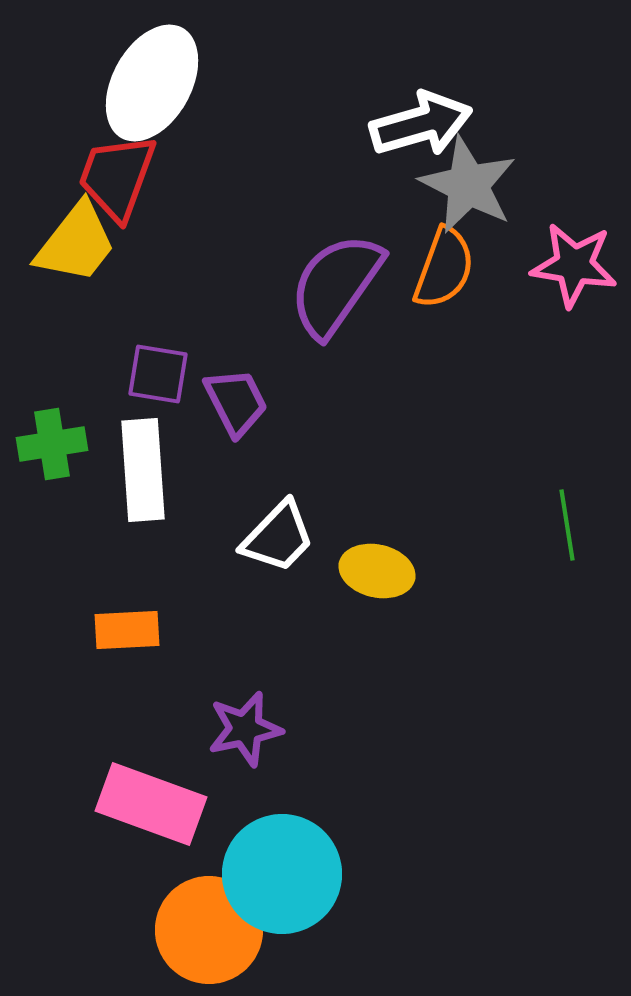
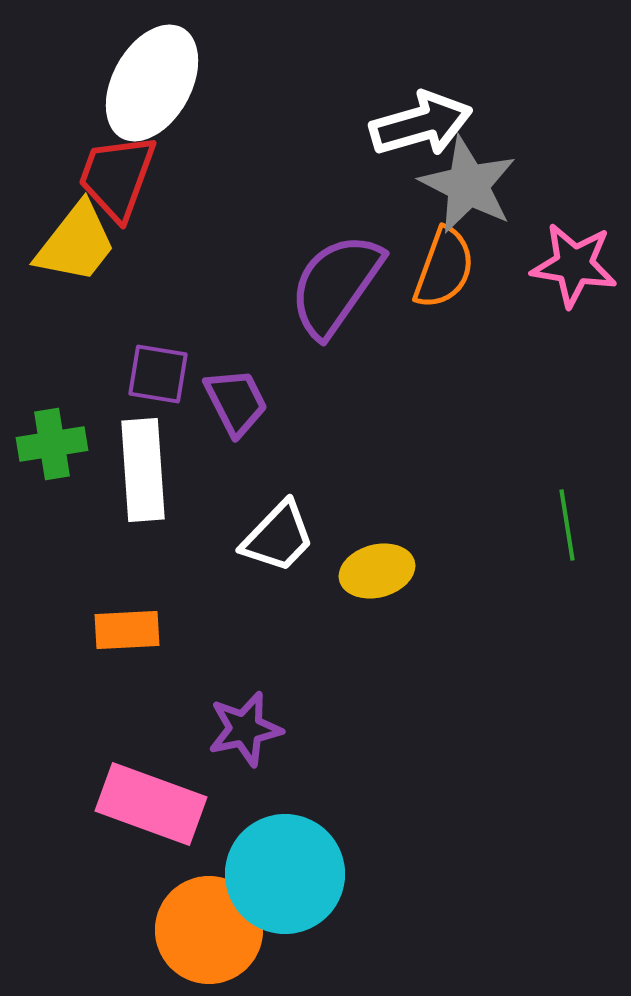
yellow ellipse: rotated 28 degrees counterclockwise
cyan circle: moved 3 px right
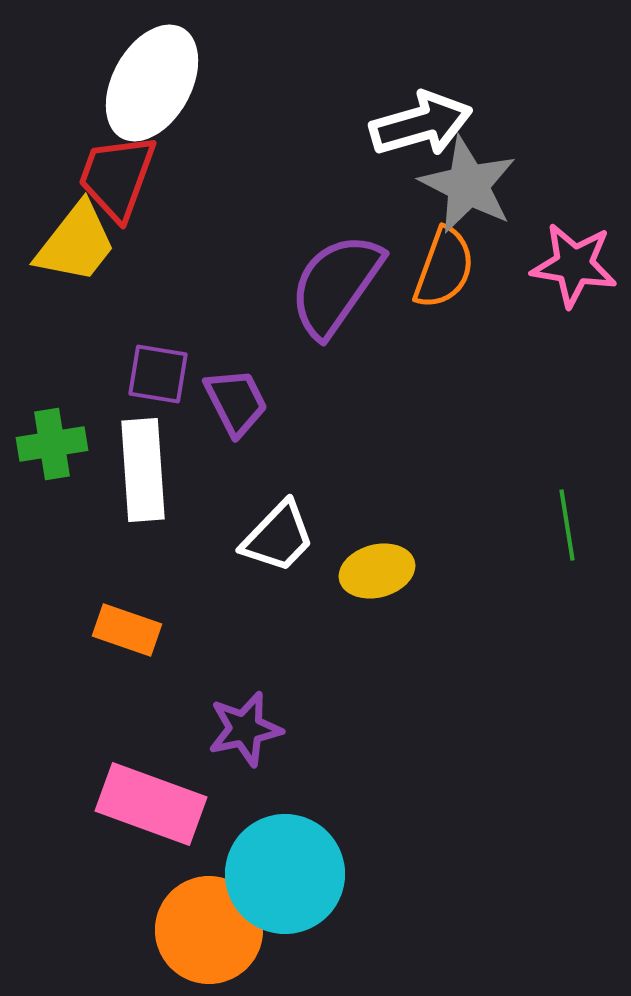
orange rectangle: rotated 22 degrees clockwise
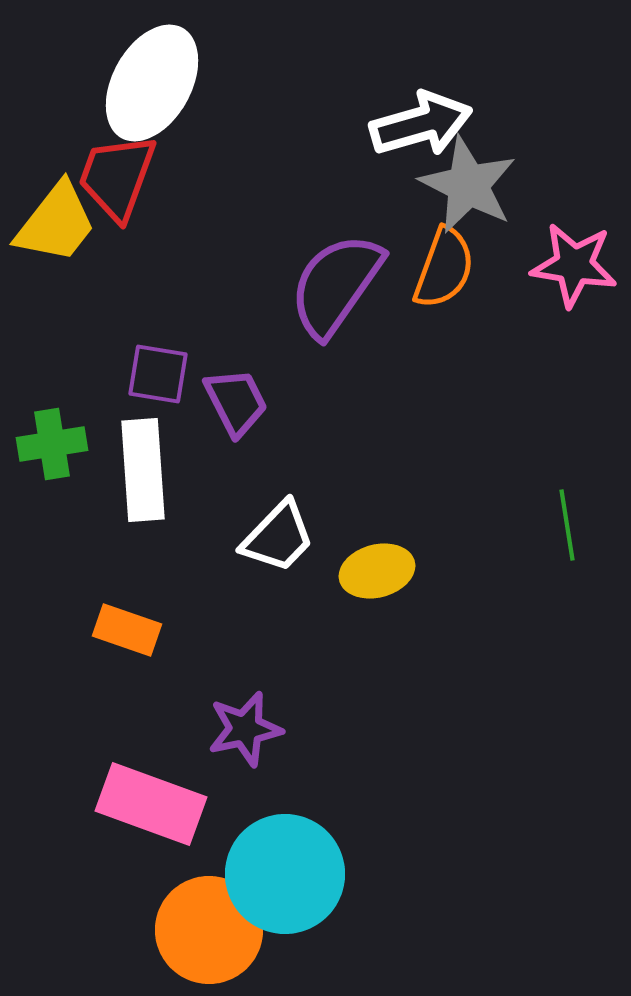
yellow trapezoid: moved 20 px left, 20 px up
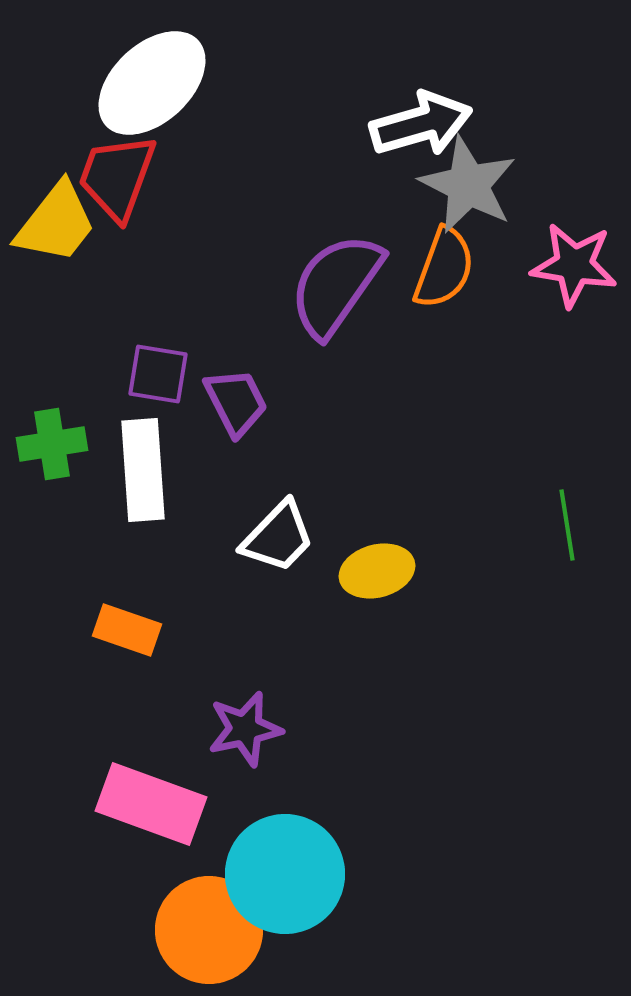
white ellipse: rotated 18 degrees clockwise
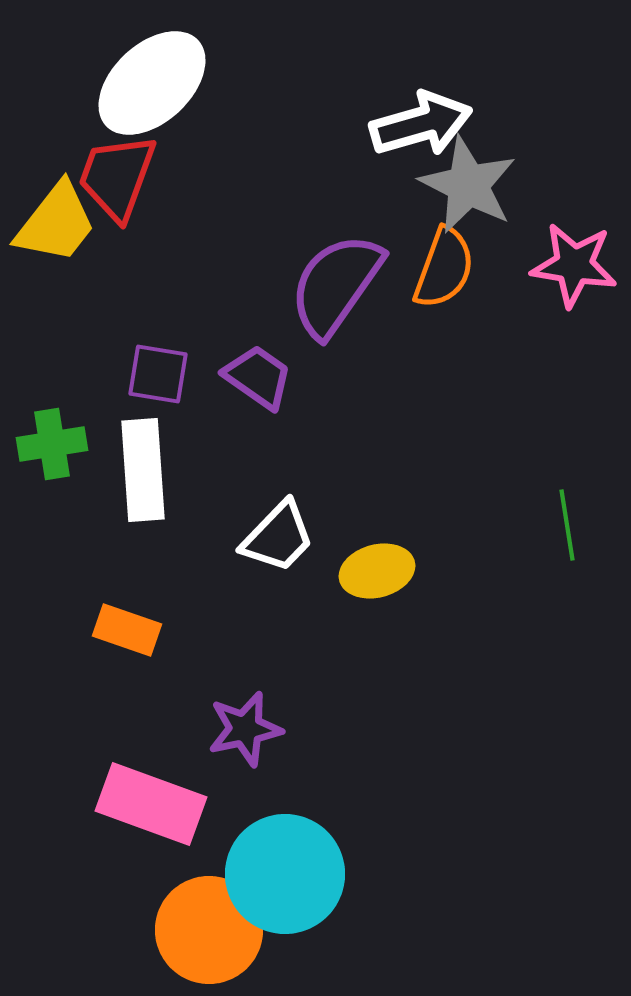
purple trapezoid: moved 22 px right, 25 px up; rotated 28 degrees counterclockwise
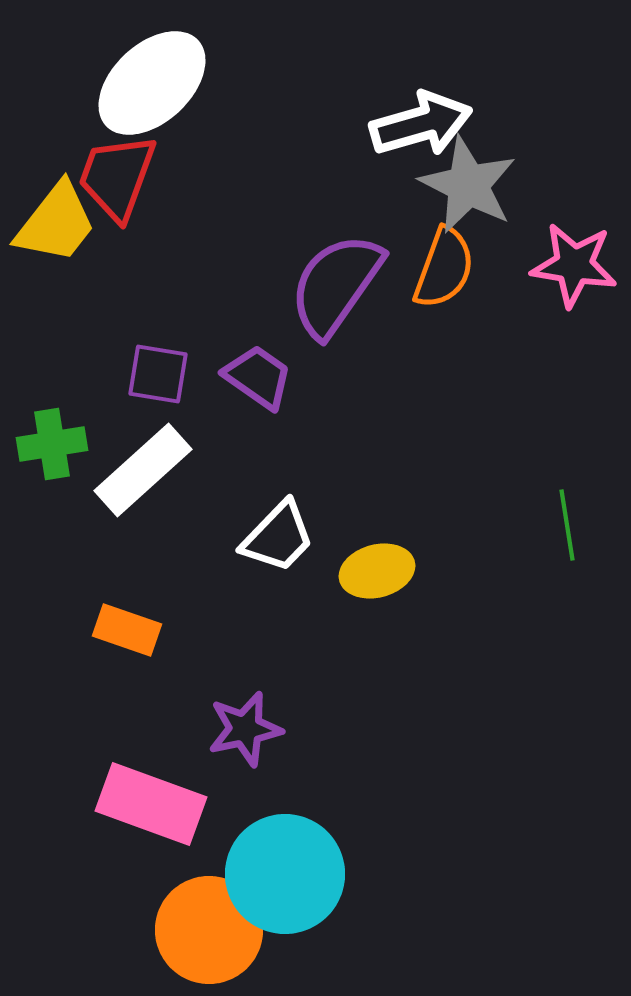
white rectangle: rotated 52 degrees clockwise
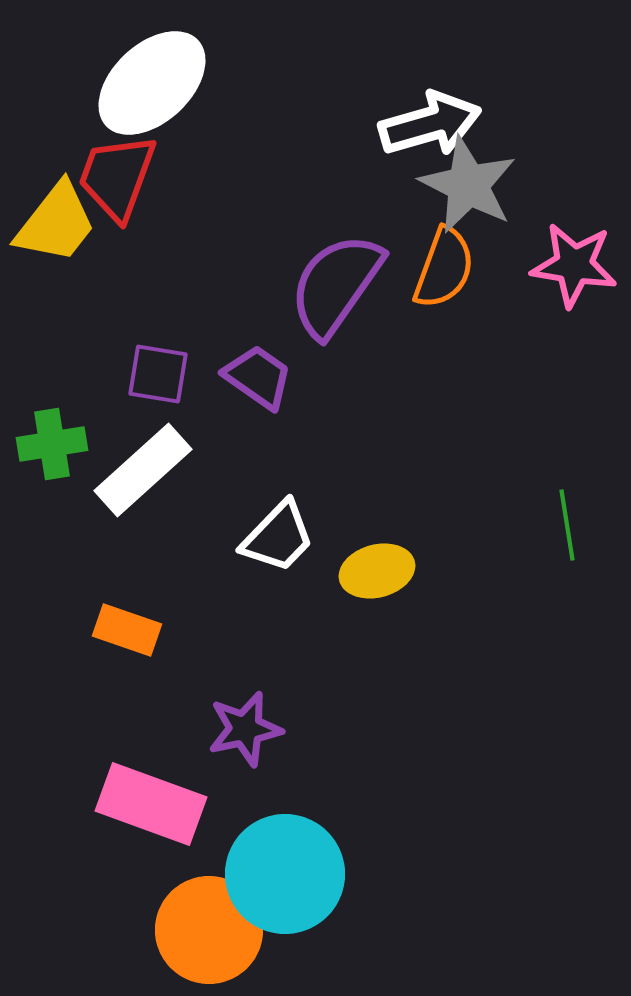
white arrow: moved 9 px right
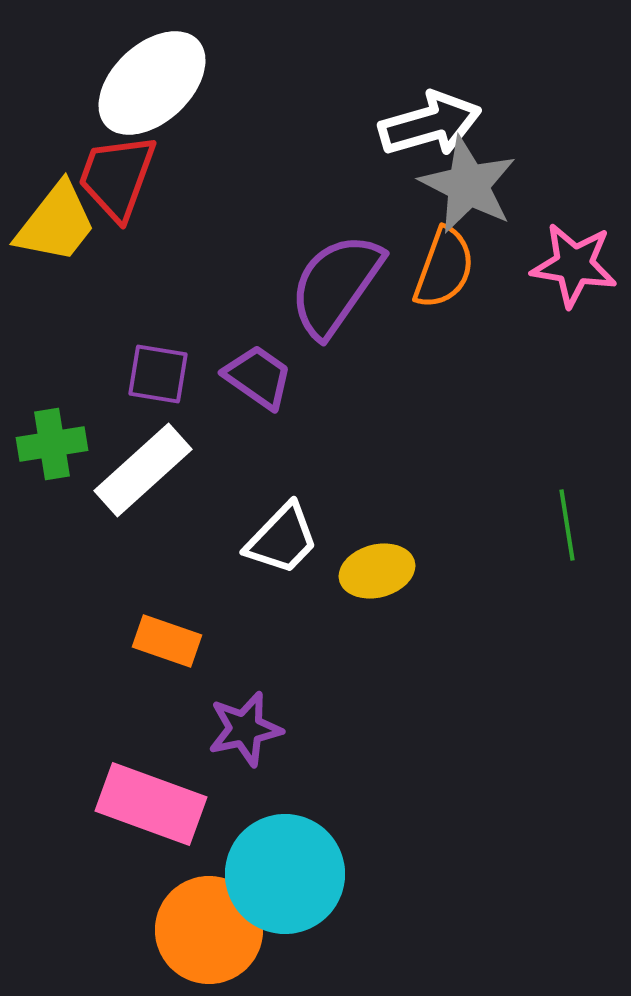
white trapezoid: moved 4 px right, 2 px down
orange rectangle: moved 40 px right, 11 px down
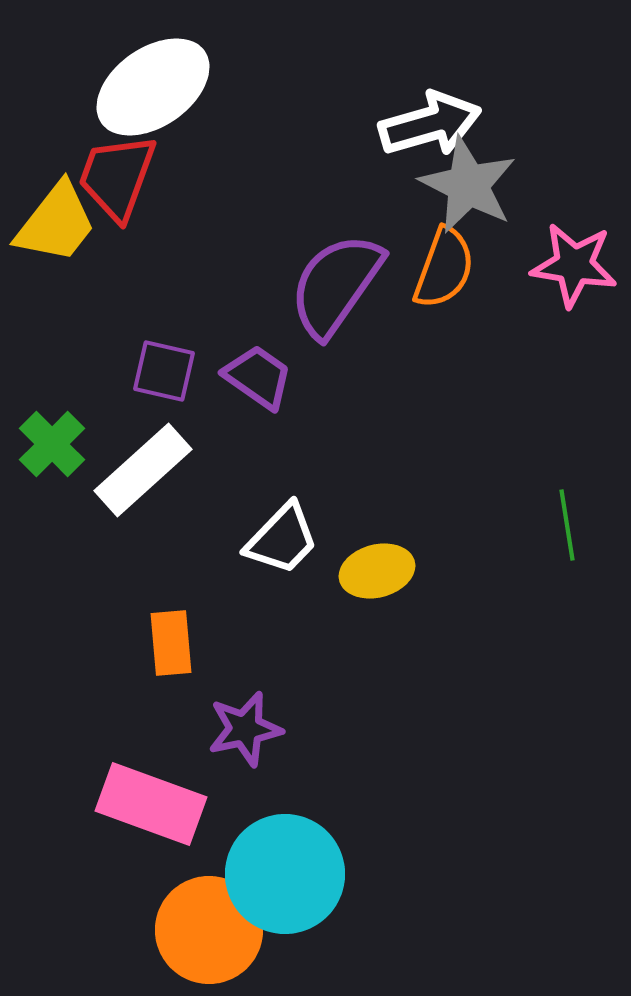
white ellipse: moved 1 px right, 4 px down; rotated 8 degrees clockwise
purple square: moved 6 px right, 3 px up; rotated 4 degrees clockwise
green cross: rotated 36 degrees counterclockwise
orange rectangle: moved 4 px right, 2 px down; rotated 66 degrees clockwise
